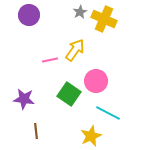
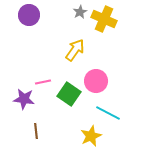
pink line: moved 7 px left, 22 px down
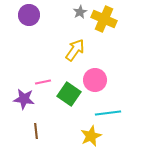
pink circle: moved 1 px left, 1 px up
cyan line: rotated 35 degrees counterclockwise
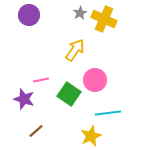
gray star: moved 1 px down
pink line: moved 2 px left, 2 px up
purple star: rotated 10 degrees clockwise
brown line: rotated 56 degrees clockwise
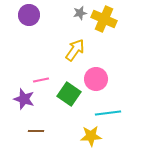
gray star: rotated 16 degrees clockwise
pink circle: moved 1 px right, 1 px up
brown line: rotated 42 degrees clockwise
yellow star: rotated 20 degrees clockwise
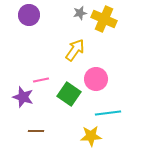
purple star: moved 1 px left, 2 px up
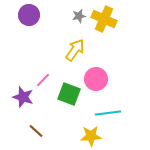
gray star: moved 1 px left, 3 px down
pink line: moved 2 px right; rotated 35 degrees counterclockwise
green square: rotated 15 degrees counterclockwise
brown line: rotated 42 degrees clockwise
